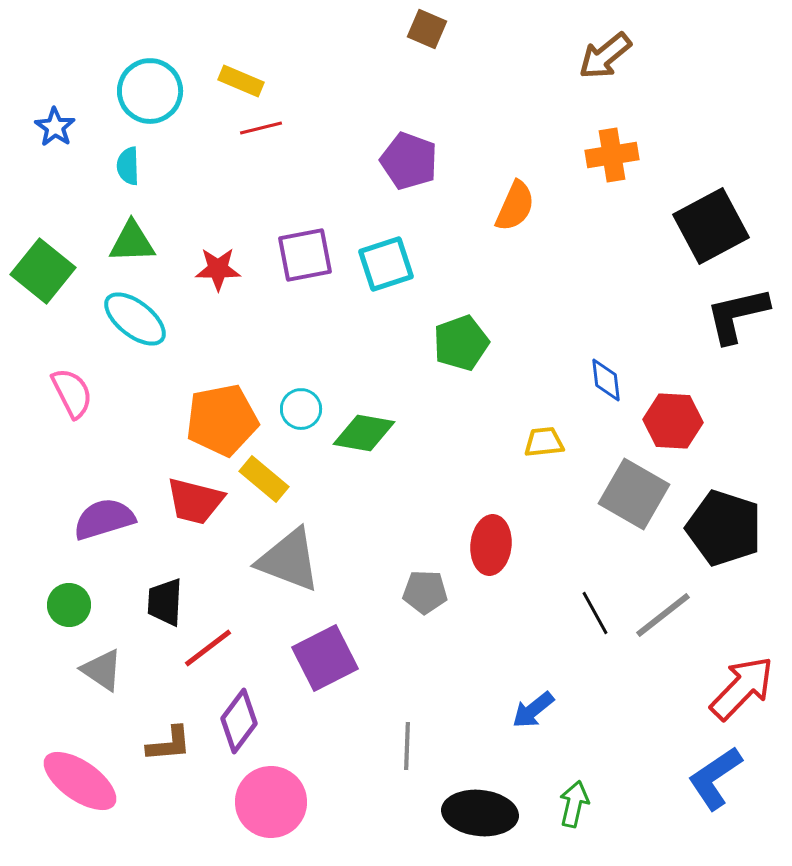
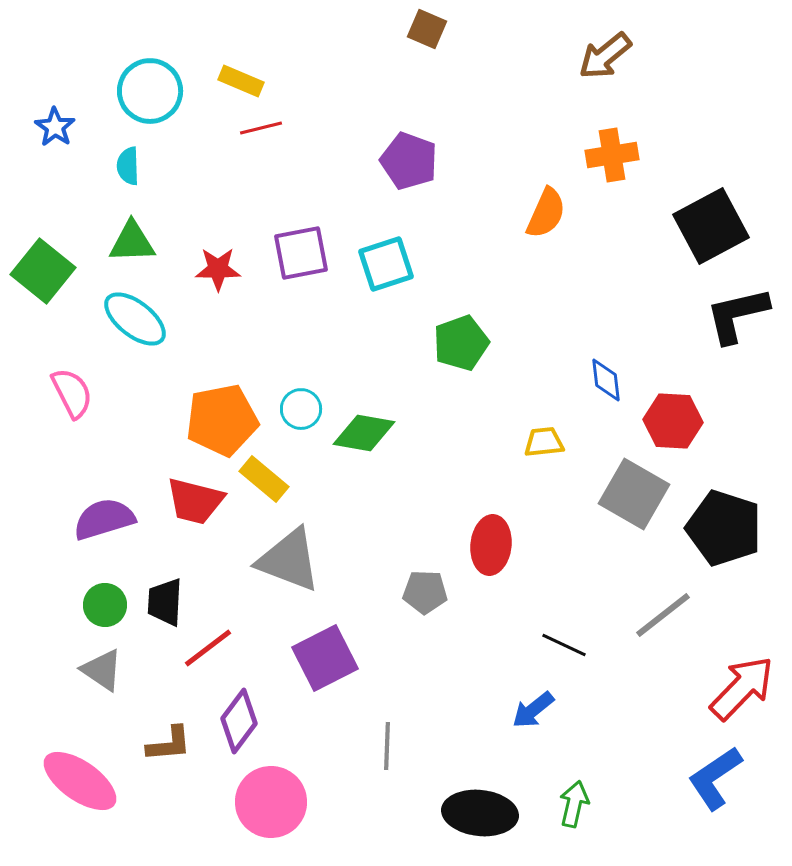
orange semicircle at (515, 206): moved 31 px right, 7 px down
purple square at (305, 255): moved 4 px left, 2 px up
green circle at (69, 605): moved 36 px right
black line at (595, 613): moved 31 px left, 32 px down; rotated 36 degrees counterclockwise
gray line at (407, 746): moved 20 px left
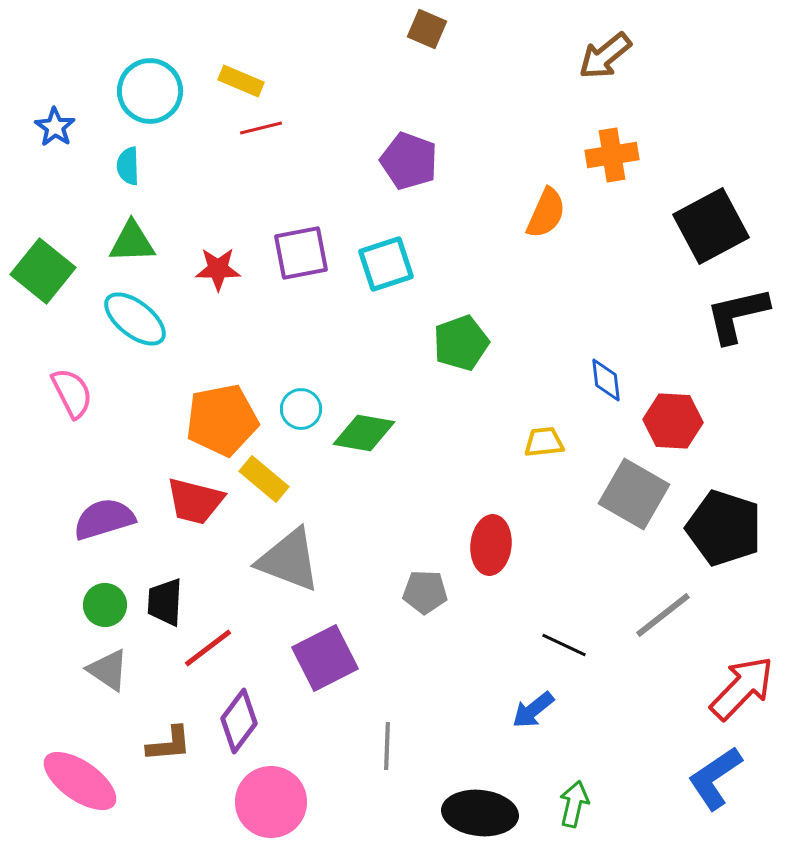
gray triangle at (102, 670): moved 6 px right
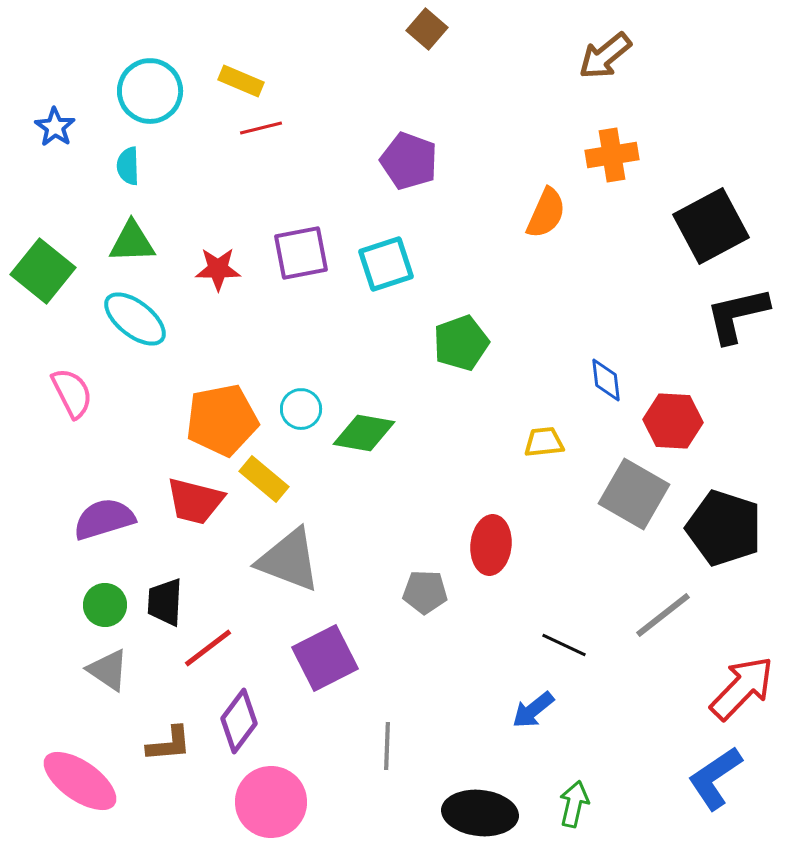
brown square at (427, 29): rotated 18 degrees clockwise
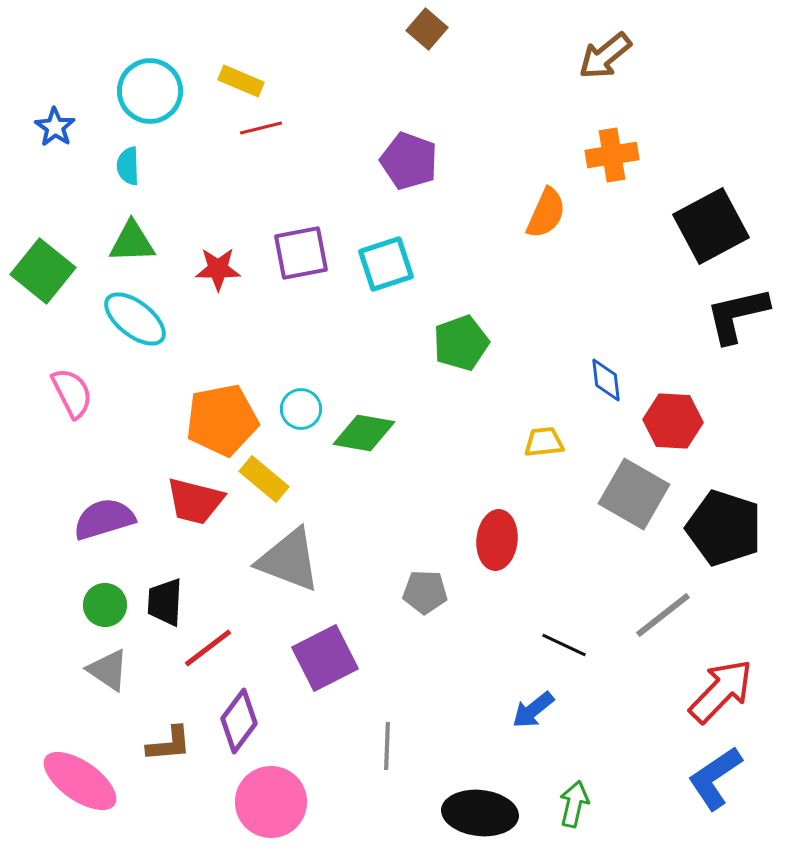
red ellipse at (491, 545): moved 6 px right, 5 px up
red arrow at (742, 688): moved 21 px left, 3 px down
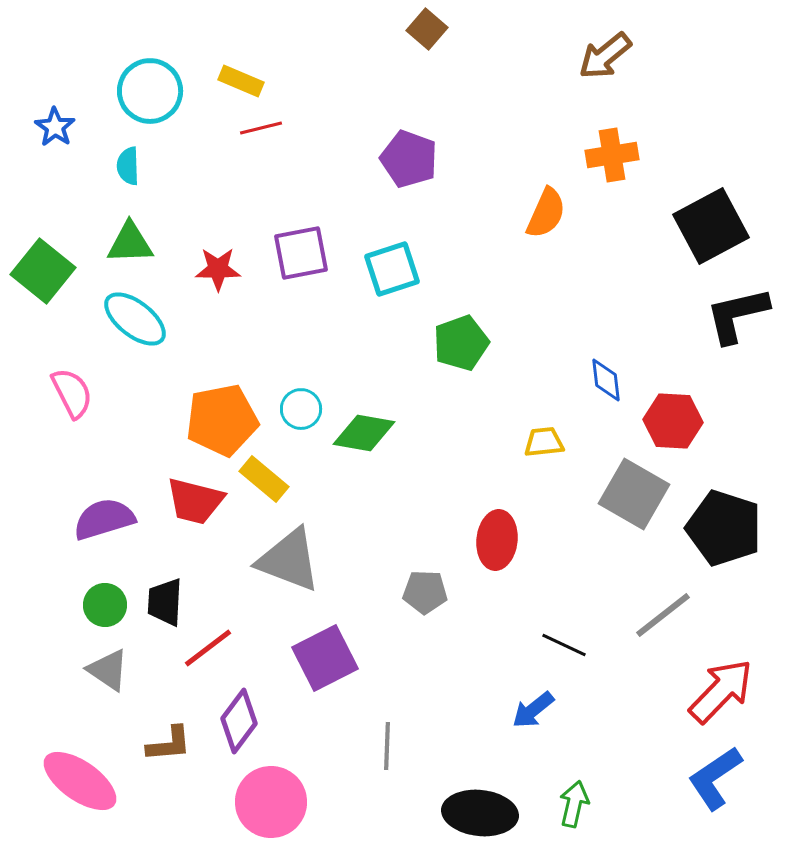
purple pentagon at (409, 161): moved 2 px up
green triangle at (132, 242): moved 2 px left, 1 px down
cyan square at (386, 264): moved 6 px right, 5 px down
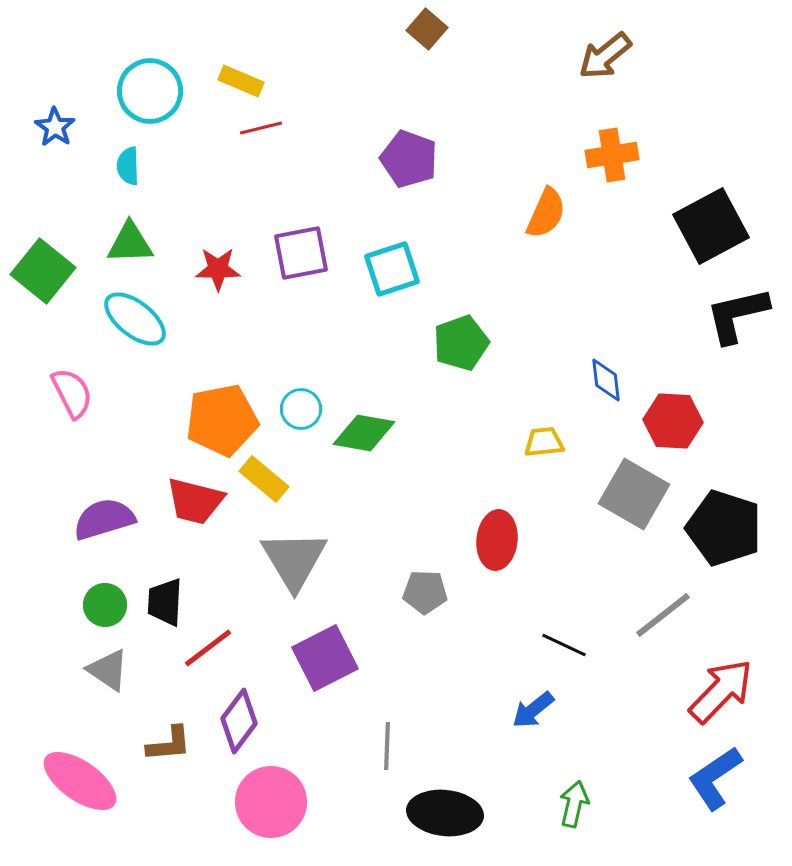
gray triangle at (289, 560): moved 5 px right; rotated 38 degrees clockwise
black ellipse at (480, 813): moved 35 px left
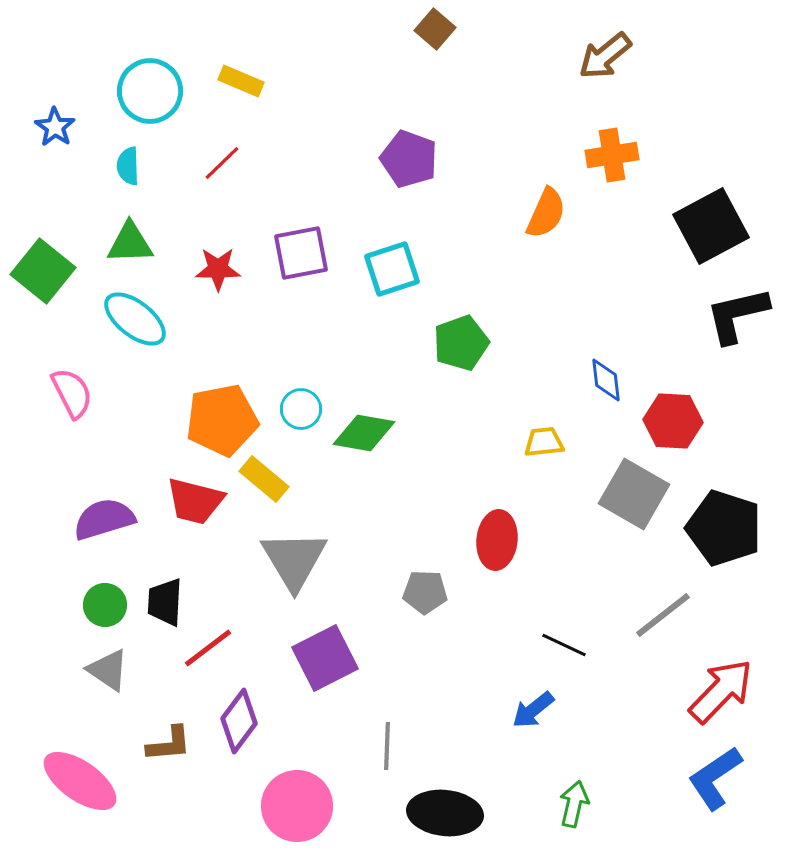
brown square at (427, 29): moved 8 px right
red line at (261, 128): moved 39 px left, 35 px down; rotated 30 degrees counterclockwise
pink circle at (271, 802): moved 26 px right, 4 px down
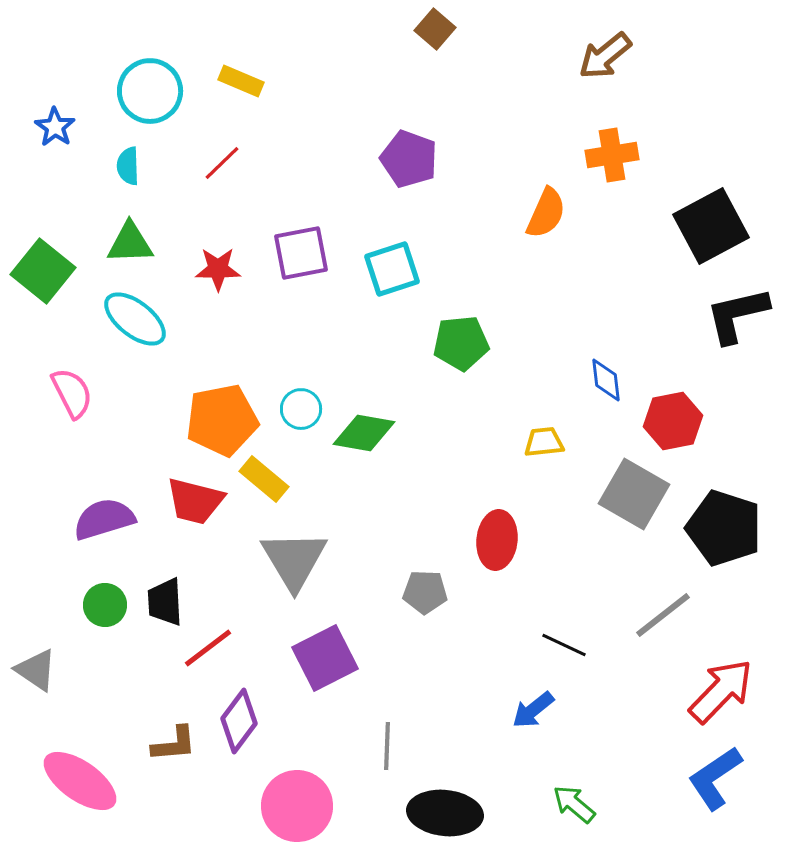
green pentagon at (461, 343): rotated 14 degrees clockwise
red hexagon at (673, 421): rotated 14 degrees counterclockwise
black trapezoid at (165, 602): rotated 6 degrees counterclockwise
gray triangle at (108, 670): moved 72 px left
brown L-shape at (169, 744): moved 5 px right
green arrow at (574, 804): rotated 63 degrees counterclockwise
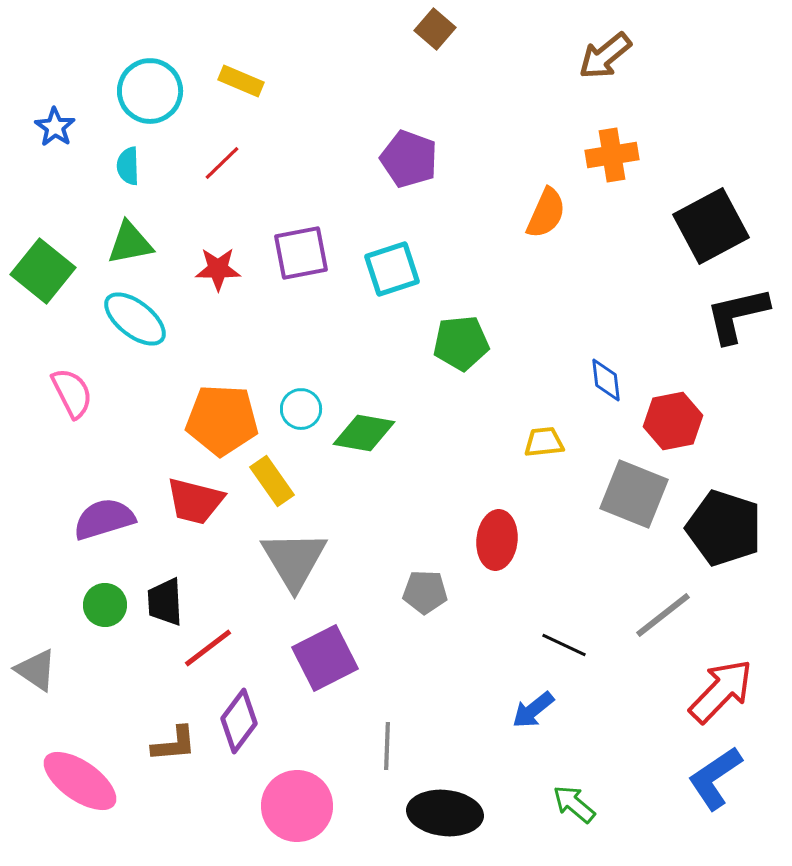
green triangle at (130, 243): rotated 9 degrees counterclockwise
orange pentagon at (222, 420): rotated 14 degrees clockwise
yellow rectangle at (264, 479): moved 8 px right, 2 px down; rotated 15 degrees clockwise
gray square at (634, 494): rotated 8 degrees counterclockwise
